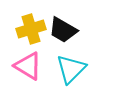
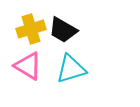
cyan triangle: rotated 28 degrees clockwise
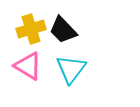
black trapezoid: rotated 16 degrees clockwise
cyan triangle: rotated 36 degrees counterclockwise
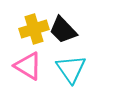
yellow cross: moved 3 px right
cyan triangle: rotated 12 degrees counterclockwise
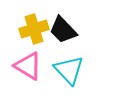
cyan triangle: moved 2 px left, 1 px down; rotated 8 degrees counterclockwise
